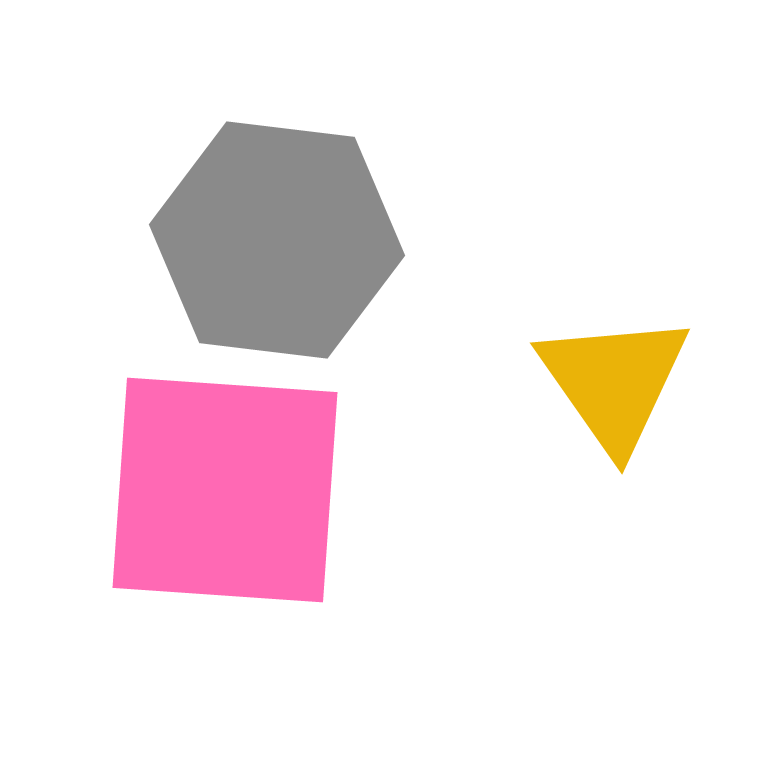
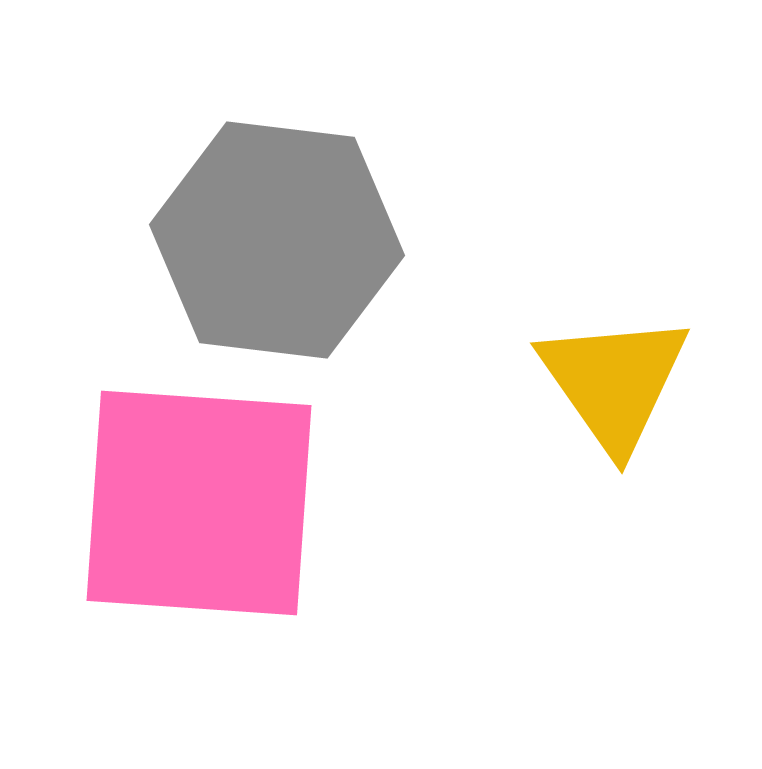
pink square: moved 26 px left, 13 px down
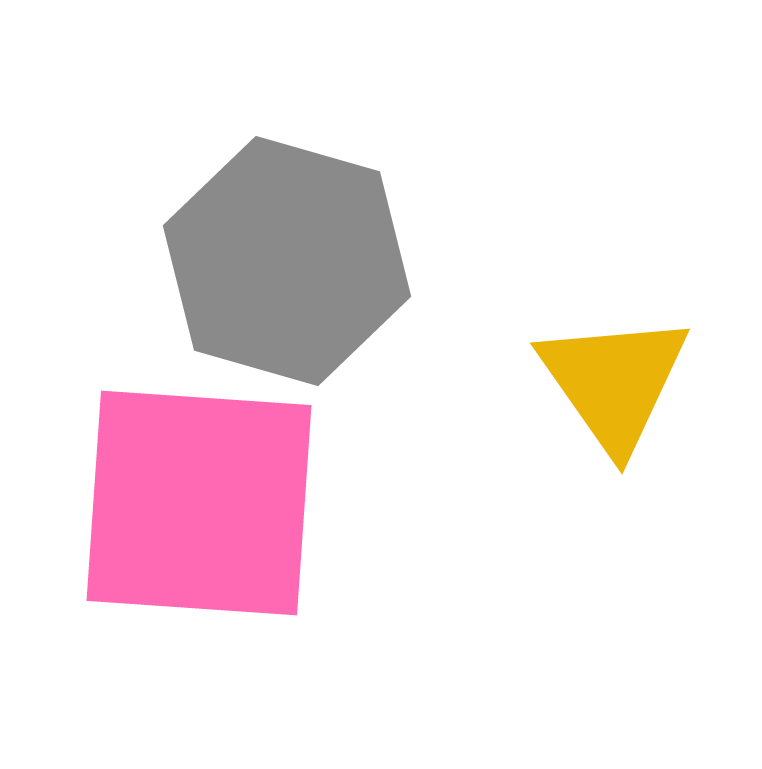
gray hexagon: moved 10 px right, 21 px down; rotated 9 degrees clockwise
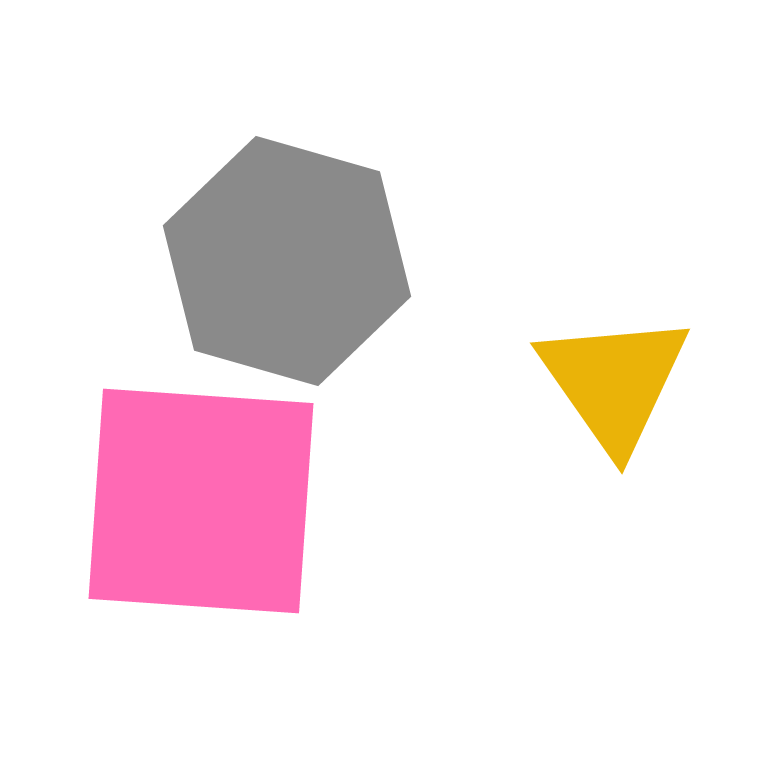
pink square: moved 2 px right, 2 px up
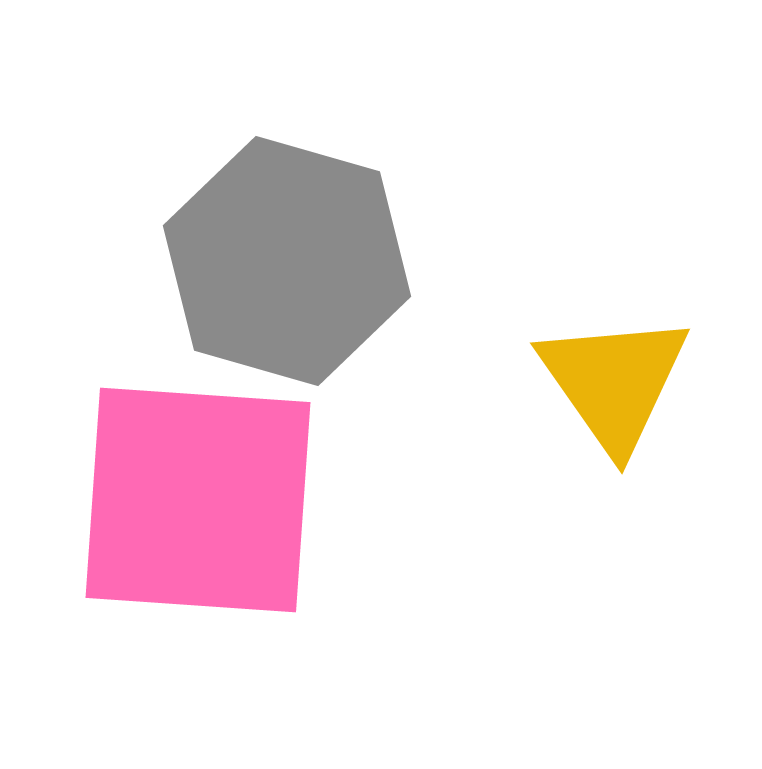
pink square: moved 3 px left, 1 px up
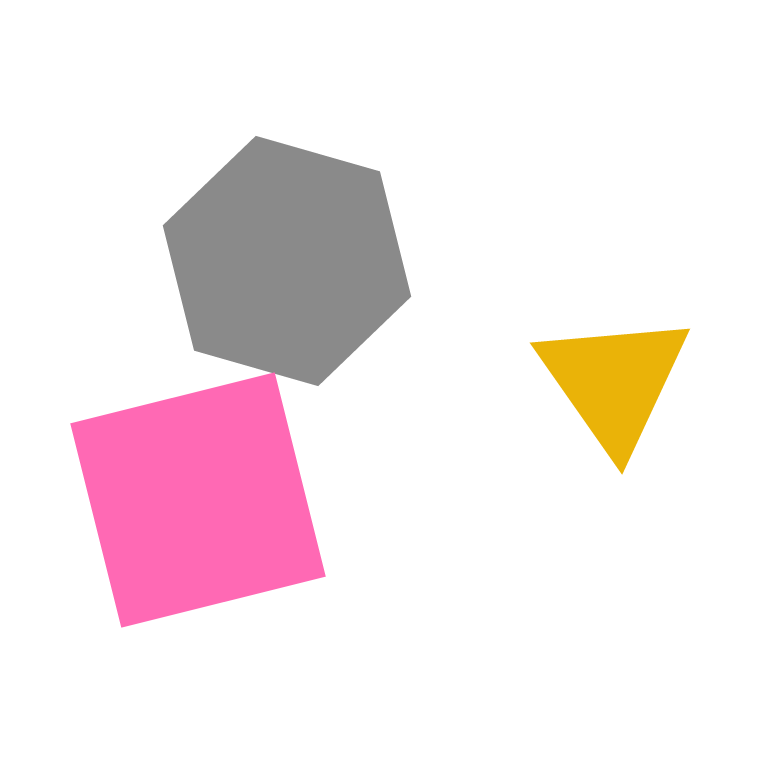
pink square: rotated 18 degrees counterclockwise
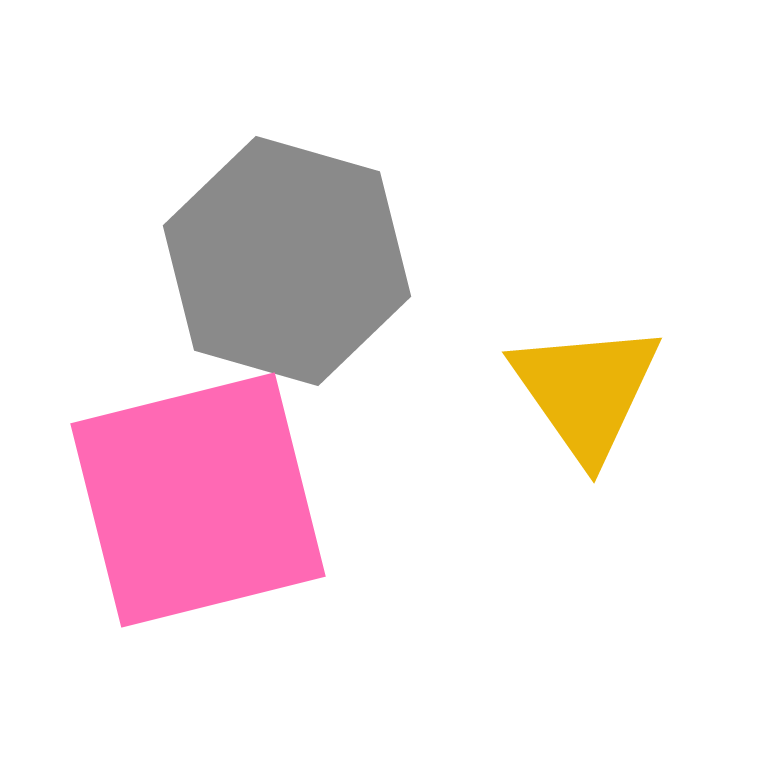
yellow triangle: moved 28 px left, 9 px down
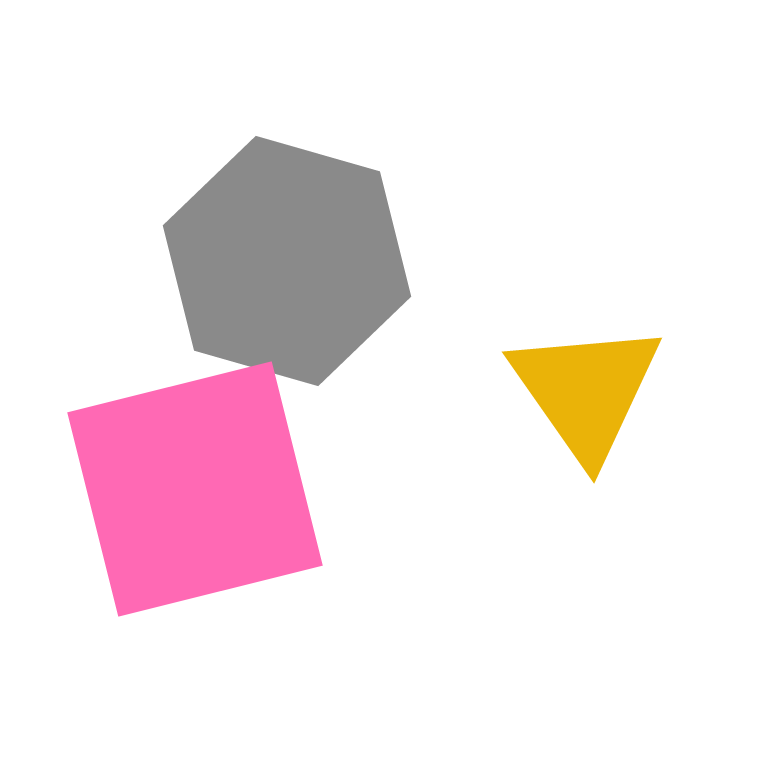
pink square: moved 3 px left, 11 px up
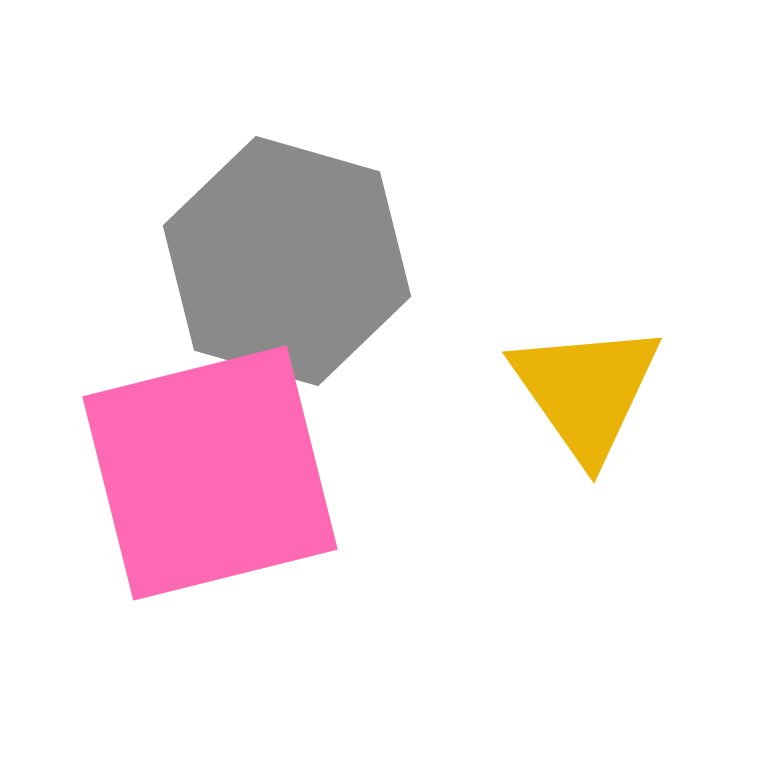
pink square: moved 15 px right, 16 px up
